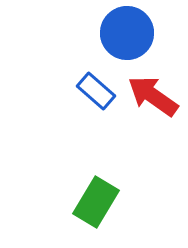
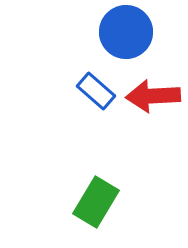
blue circle: moved 1 px left, 1 px up
red arrow: rotated 38 degrees counterclockwise
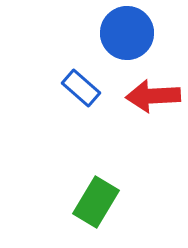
blue circle: moved 1 px right, 1 px down
blue rectangle: moved 15 px left, 3 px up
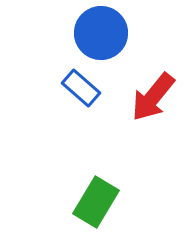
blue circle: moved 26 px left
red arrow: moved 1 px down; rotated 48 degrees counterclockwise
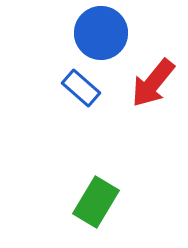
red arrow: moved 14 px up
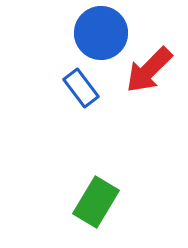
red arrow: moved 4 px left, 13 px up; rotated 6 degrees clockwise
blue rectangle: rotated 12 degrees clockwise
